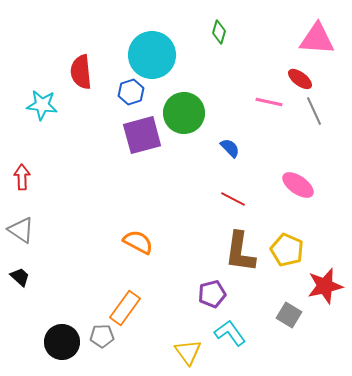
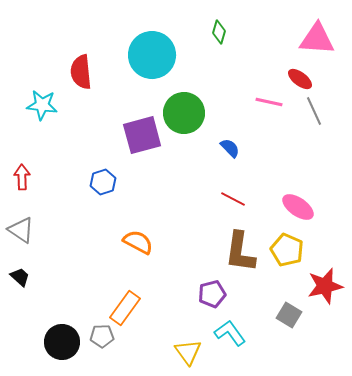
blue hexagon: moved 28 px left, 90 px down
pink ellipse: moved 22 px down
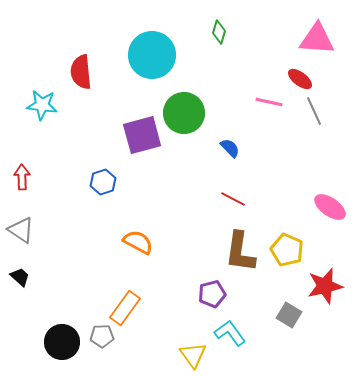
pink ellipse: moved 32 px right
yellow triangle: moved 5 px right, 3 px down
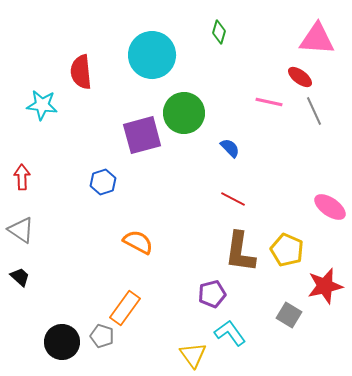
red ellipse: moved 2 px up
gray pentagon: rotated 20 degrees clockwise
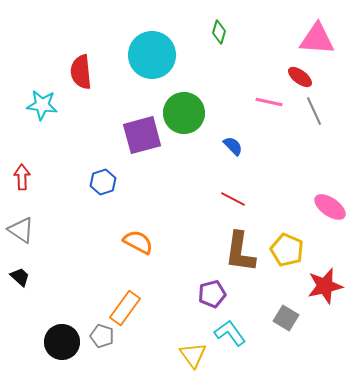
blue semicircle: moved 3 px right, 2 px up
gray square: moved 3 px left, 3 px down
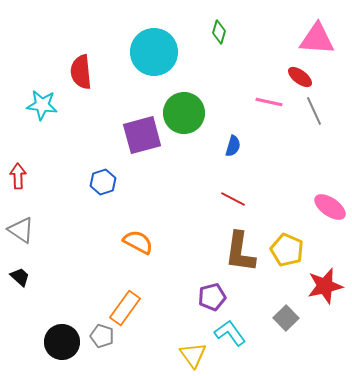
cyan circle: moved 2 px right, 3 px up
blue semicircle: rotated 60 degrees clockwise
red arrow: moved 4 px left, 1 px up
purple pentagon: moved 3 px down
gray square: rotated 15 degrees clockwise
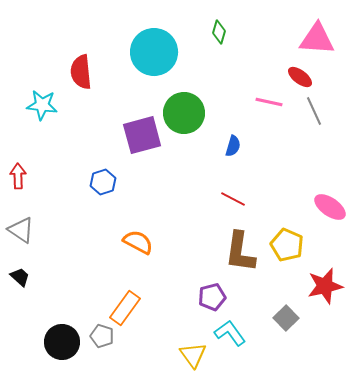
yellow pentagon: moved 5 px up
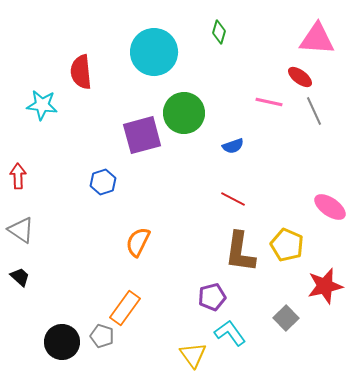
blue semicircle: rotated 55 degrees clockwise
orange semicircle: rotated 92 degrees counterclockwise
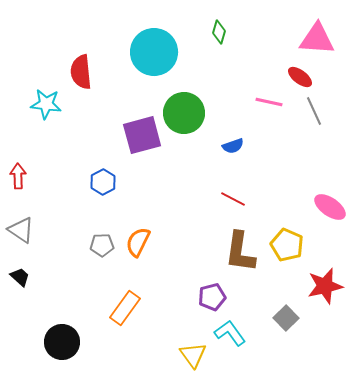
cyan star: moved 4 px right, 1 px up
blue hexagon: rotated 10 degrees counterclockwise
gray pentagon: moved 91 px up; rotated 20 degrees counterclockwise
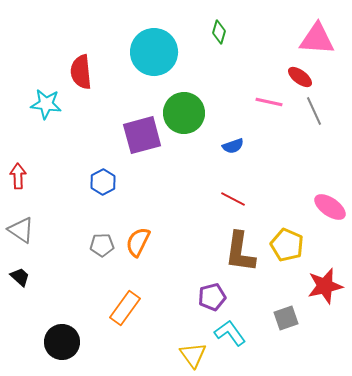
gray square: rotated 25 degrees clockwise
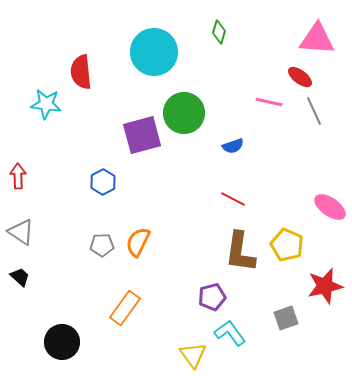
gray triangle: moved 2 px down
